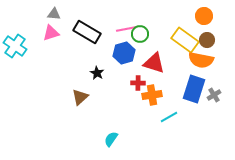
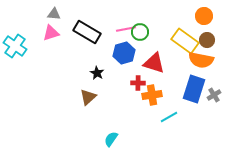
green circle: moved 2 px up
yellow rectangle: moved 1 px down
brown triangle: moved 8 px right
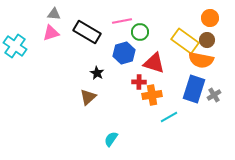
orange circle: moved 6 px right, 2 px down
pink line: moved 4 px left, 8 px up
red cross: moved 1 px right, 1 px up
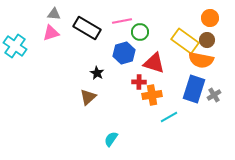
black rectangle: moved 4 px up
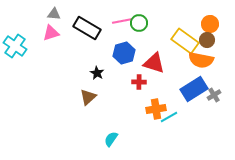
orange circle: moved 6 px down
green circle: moved 1 px left, 9 px up
blue rectangle: rotated 40 degrees clockwise
orange cross: moved 4 px right, 14 px down
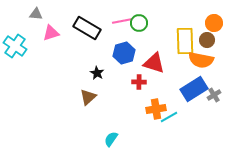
gray triangle: moved 18 px left
orange circle: moved 4 px right, 1 px up
yellow rectangle: rotated 52 degrees clockwise
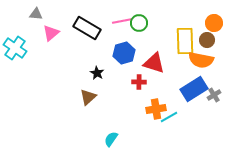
pink triangle: rotated 24 degrees counterclockwise
cyan cross: moved 2 px down
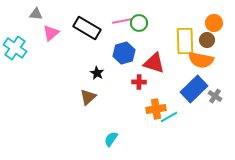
blue rectangle: rotated 12 degrees counterclockwise
gray cross: moved 1 px right, 1 px down; rotated 24 degrees counterclockwise
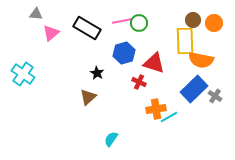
brown circle: moved 14 px left, 20 px up
cyan cross: moved 8 px right, 26 px down
red cross: rotated 24 degrees clockwise
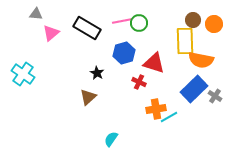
orange circle: moved 1 px down
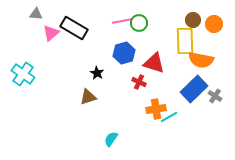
black rectangle: moved 13 px left
brown triangle: rotated 24 degrees clockwise
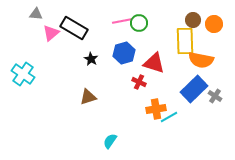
black star: moved 6 px left, 14 px up
cyan semicircle: moved 1 px left, 2 px down
